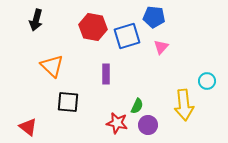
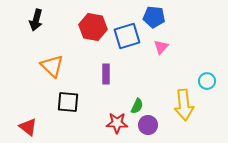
red star: rotated 10 degrees counterclockwise
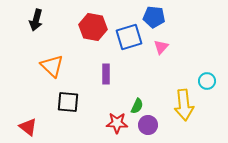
blue square: moved 2 px right, 1 px down
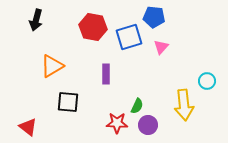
orange triangle: rotated 45 degrees clockwise
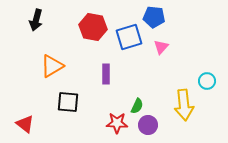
red triangle: moved 3 px left, 3 px up
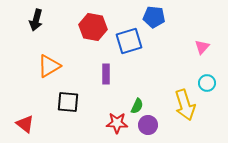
blue square: moved 4 px down
pink triangle: moved 41 px right
orange triangle: moved 3 px left
cyan circle: moved 2 px down
yellow arrow: moved 1 px right; rotated 12 degrees counterclockwise
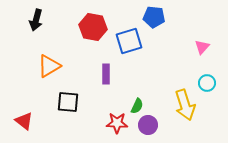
red triangle: moved 1 px left, 3 px up
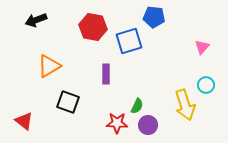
black arrow: rotated 55 degrees clockwise
cyan circle: moved 1 px left, 2 px down
black square: rotated 15 degrees clockwise
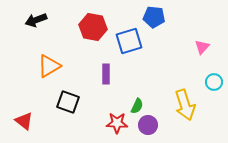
cyan circle: moved 8 px right, 3 px up
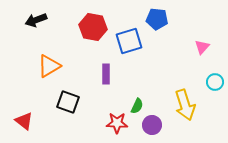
blue pentagon: moved 3 px right, 2 px down
cyan circle: moved 1 px right
purple circle: moved 4 px right
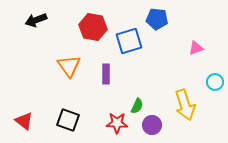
pink triangle: moved 6 px left, 1 px down; rotated 28 degrees clockwise
orange triangle: moved 20 px right; rotated 35 degrees counterclockwise
black square: moved 18 px down
